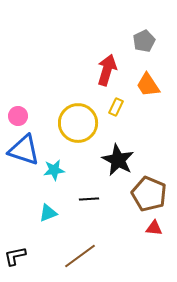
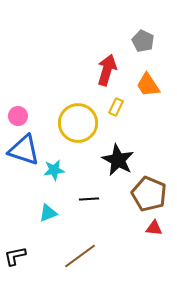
gray pentagon: moved 1 px left; rotated 20 degrees counterclockwise
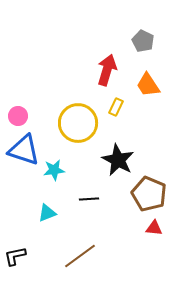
cyan triangle: moved 1 px left
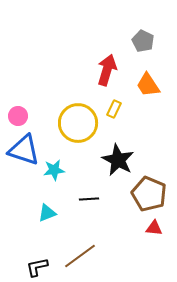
yellow rectangle: moved 2 px left, 2 px down
black L-shape: moved 22 px right, 11 px down
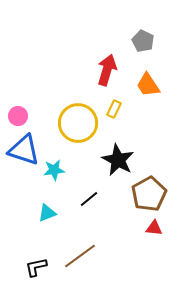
brown pentagon: rotated 20 degrees clockwise
black line: rotated 36 degrees counterclockwise
black L-shape: moved 1 px left
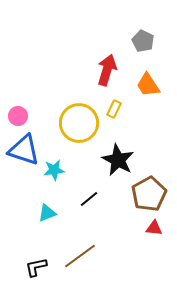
yellow circle: moved 1 px right
